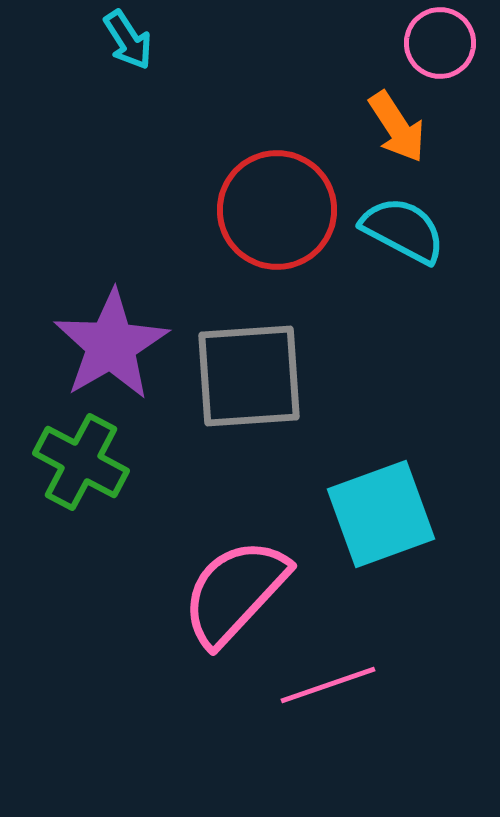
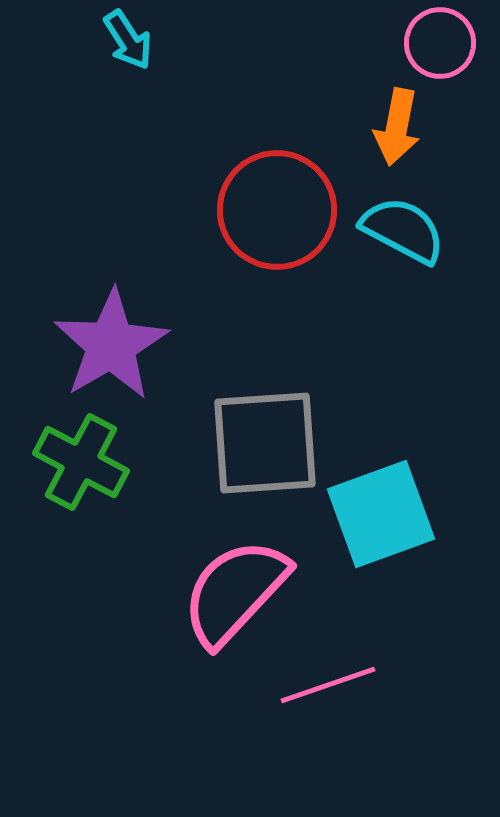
orange arrow: rotated 44 degrees clockwise
gray square: moved 16 px right, 67 px down
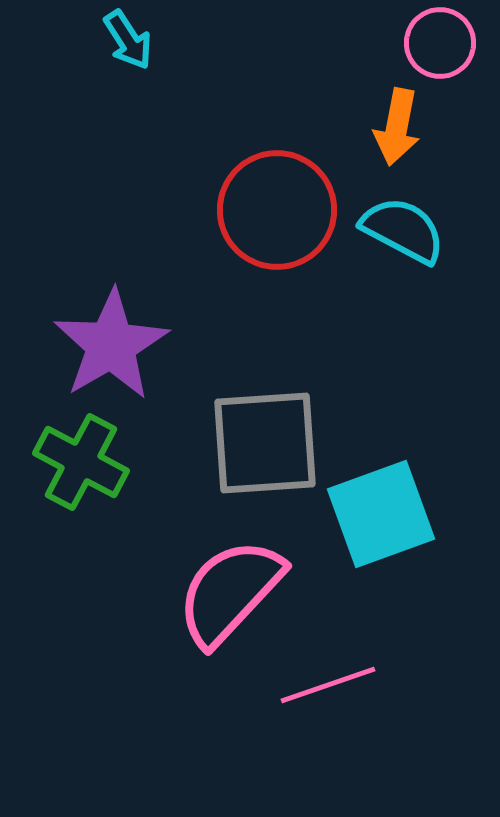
pink semicircle: moved 5 px left
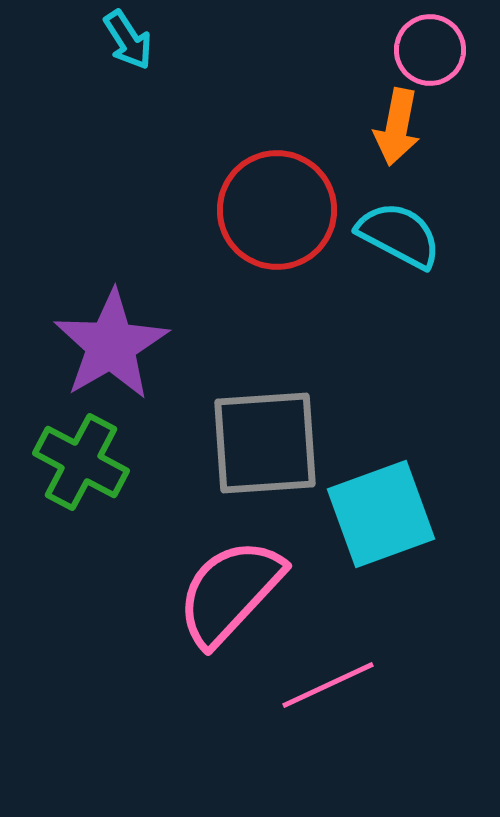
pink circle: moved 10 px left, 7 px down
cyan semicircle: moved 4 px left, 5 px down
pink line: rotated 6 degrees counterclockwise
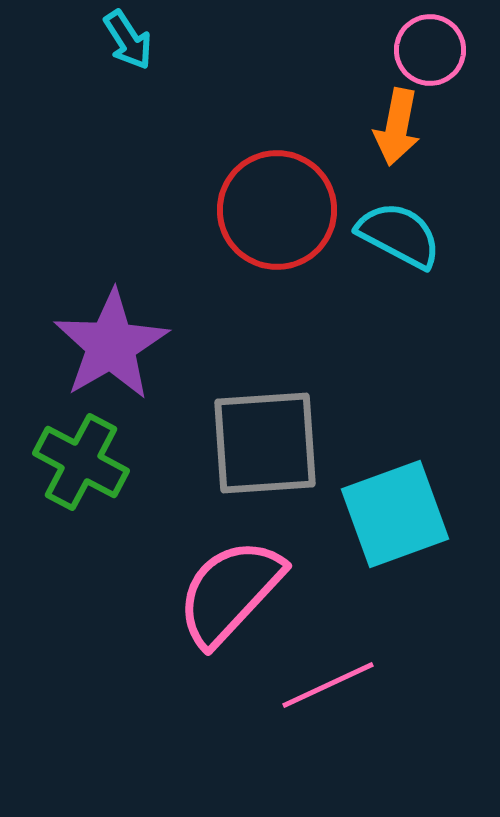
cyan square: moved 14 px right
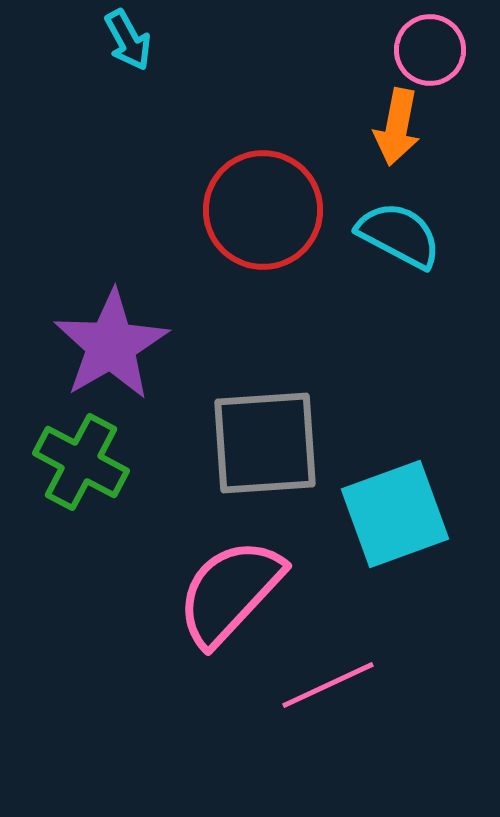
cyan arrow: rotated 4 degrees clockwise
red circle: moved 14 px left
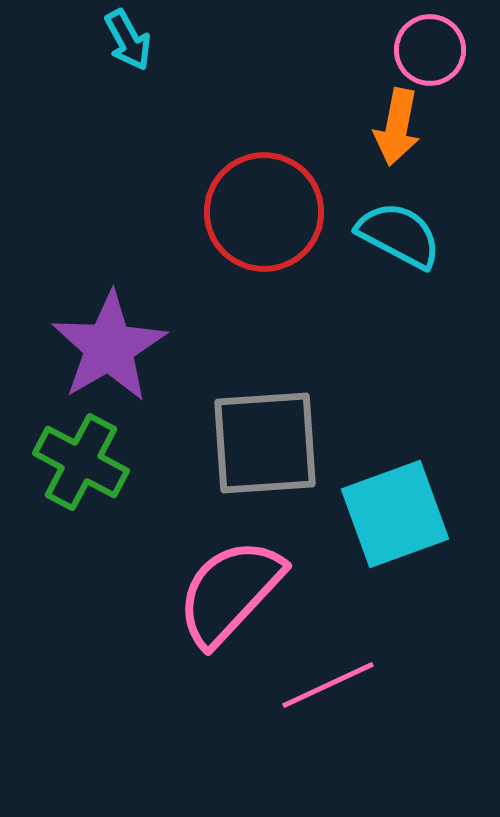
red circle: moved 1 px right, 2 px down
purple star: moved 2 px left, 2 px down
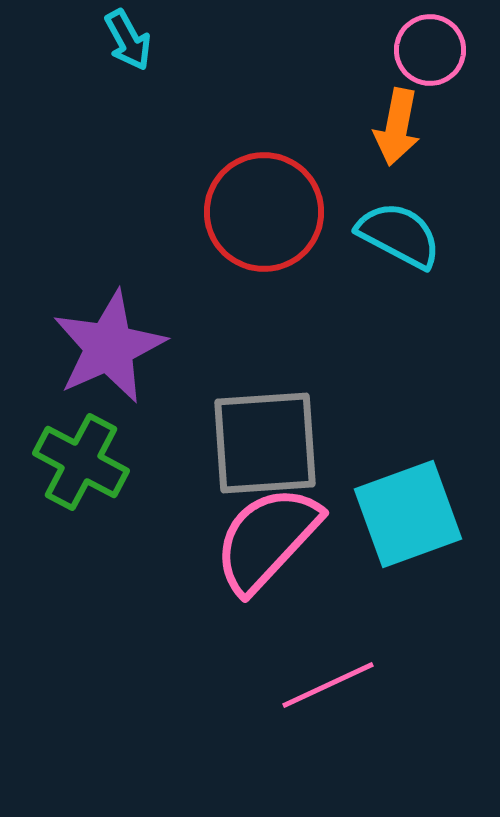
purple star: rotated 6 degrees clockwise
cyan square: moved 13 px right
pink semicircle: moved 37 px right, 53 px up
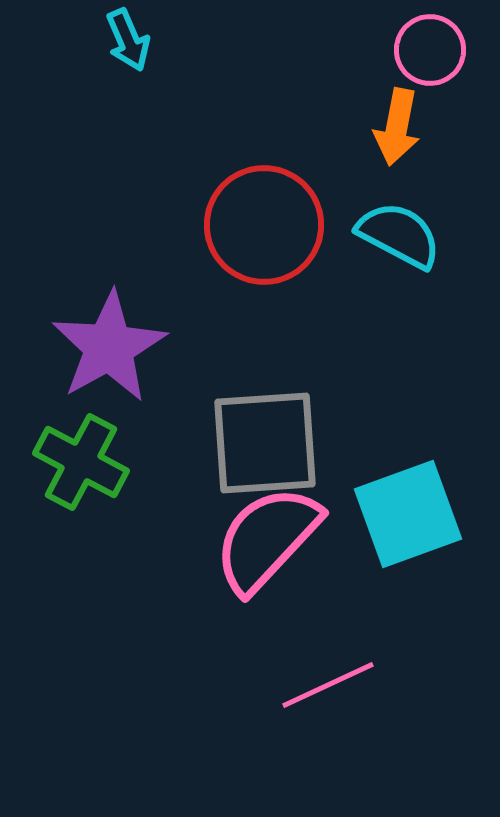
cyan arrow: rotated 6 degrees clockwise
red circle: moved 13 px down
purple star: rotated 5 degrees counterclockwise
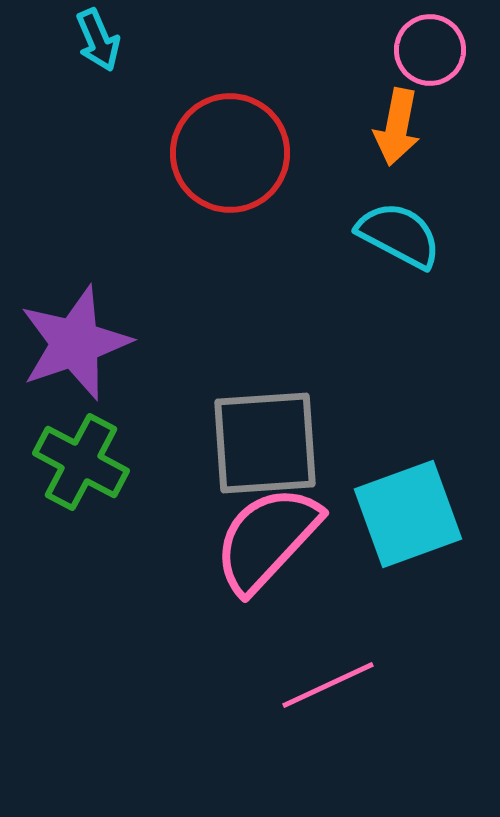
cyan arrow: moved 30 px left
red circle: moved 34 px left, 72 px up
purple star: moved 34 px left, 4 px up; rotated 10 degrees clockwise
